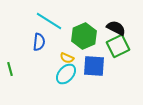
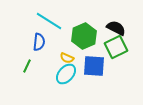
green square: moved 2 px left, 1 px down
green line: moved 17 px right, 3 px up; rotated 40 degrees clockwise
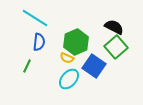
cyan line: moved 14 px left, 3 px up
black semicircle: moved 2 px left, 1 px up
green hexagon: moved 8 px left, 6 px down
green square: rotated 15 degrees counterclockwise
blue square: rotated 30 degrees clockwise
cyan ellipse: moved 3 px right, 5 px down
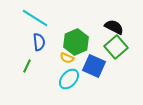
blue semicircle: rotated 12 degrees counterclockwise
blue square: rotated 10 degrees counterclockwise
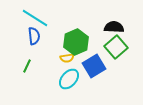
black semicircle: rotated 24 degrees counterclockwise
blue semicircle: moved 5 px left, 6 px up
yellow semicircle: rotated 32 degrees counterclockwise
blue square: rotated 35 degrees clockwise
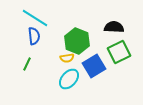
green hexagon: moved 1 px right, 1 px up; rotated 15 degrees counterclockwise
green square: moved 3 px right, 5 px down; rotated 15 degrees clockwise
green line: moved 2 px up
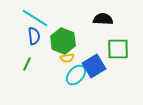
black semicircle: moved 11 px left, 8 px up
green hexagon: moved 14 px left
green square: moved 1 px left, 3 px up; rotated 25 degrees clockwise
cyan ellipse: moved 7 px right, 4 px up
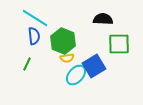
green square: moved 1 px right, 5 px up
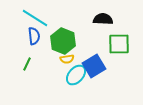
yellow semicircle: moved 1 px down
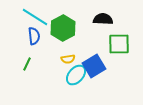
cyan line: moved 1 px up
green hexagon: moved 13 px up; rotated 10 degrees clockwise
yellow semicircle: moved 1 px right
